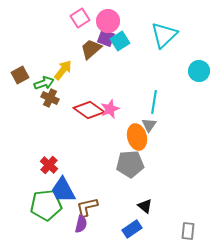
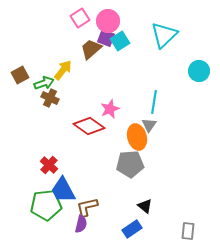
red diamond: moved 16 px down
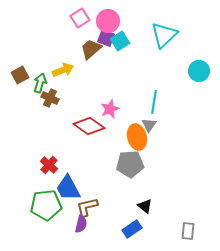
yellow arrow: rotated 30 degrees clockwise
green arrow: moved 4 px left; rotated 54 degrees counterclockwise
blue trapezoid: moved 5 px right, 2 px up
